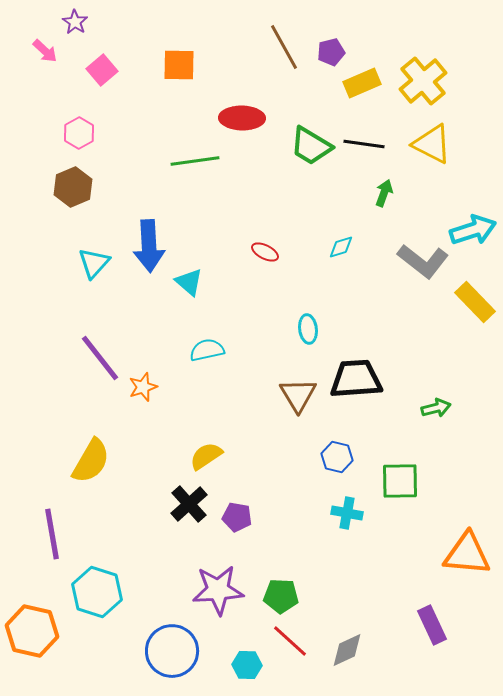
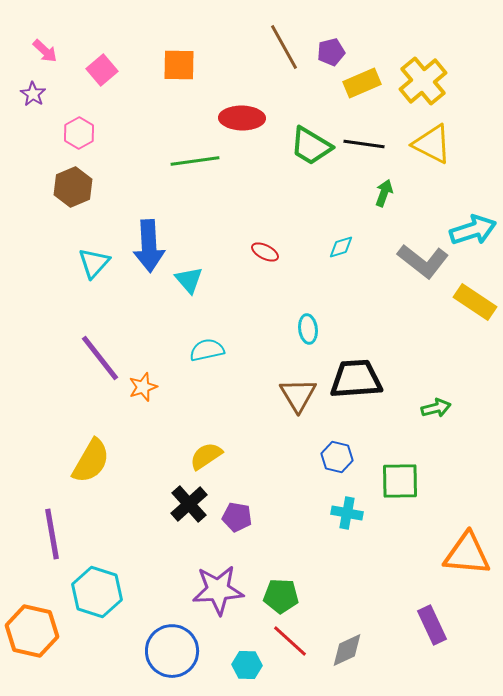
purple star at (75, 22): moved 42 px left, 72 px down
cyan triangle at (189, 282): moved 2 px up; rotated 8 degrees clockwise
yellow rectangle at (475, 302): rotated 12 degrees counterclockwise
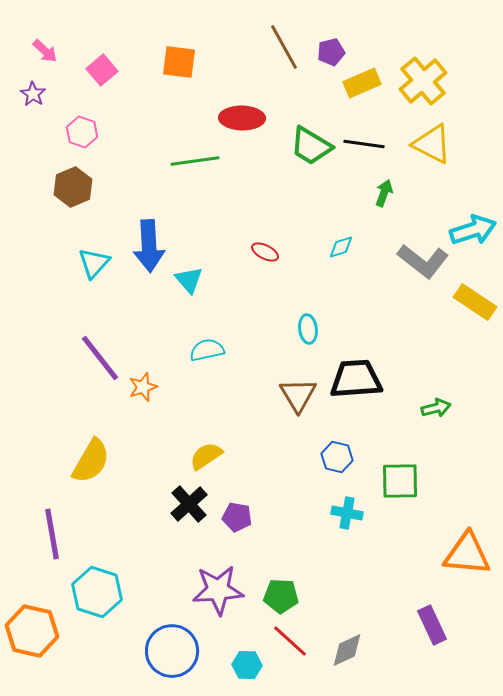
orange square at (179, 65): moved 3 px up; rotated 6 degrees clockwise
pink hexagon at (79, 133): moved 3 px right, 1 px up; rotated 12 degrees counterclockwise
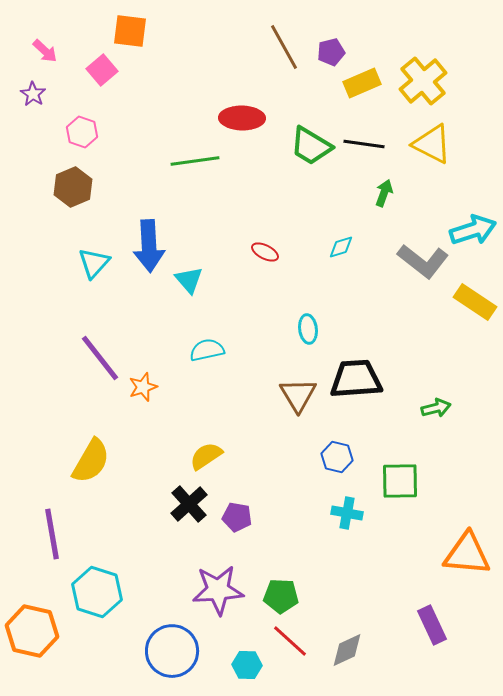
orange square at (179, 62): moved 49 px left, 31 px up
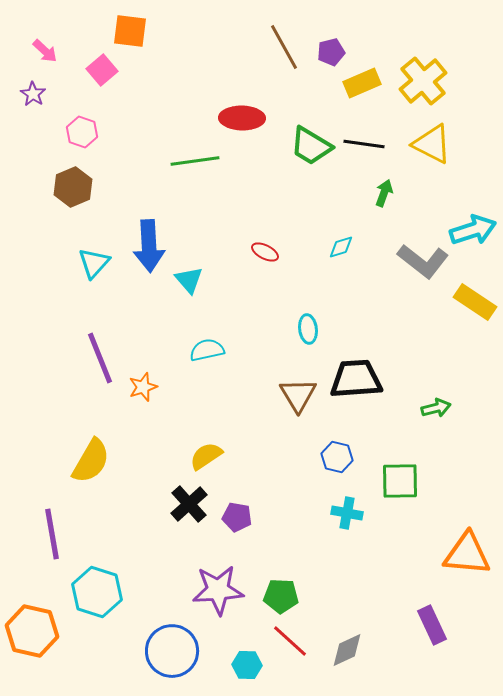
purple line at (100, 358): rotated 16 degrees clockwise
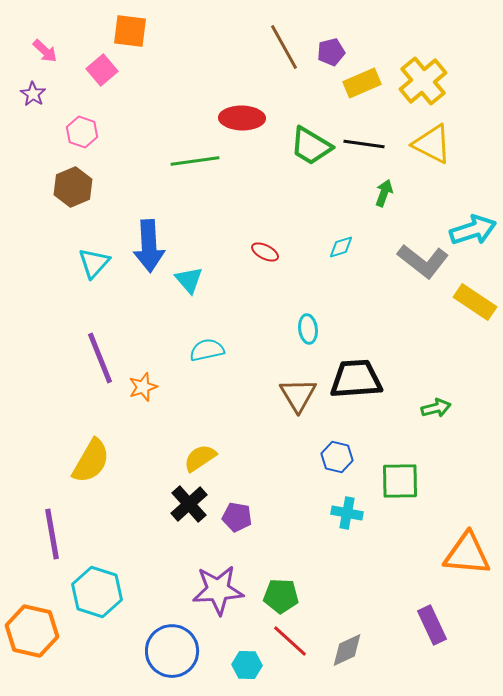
yellow semicircle at (206, 456): moved 6 px left, 2 px down
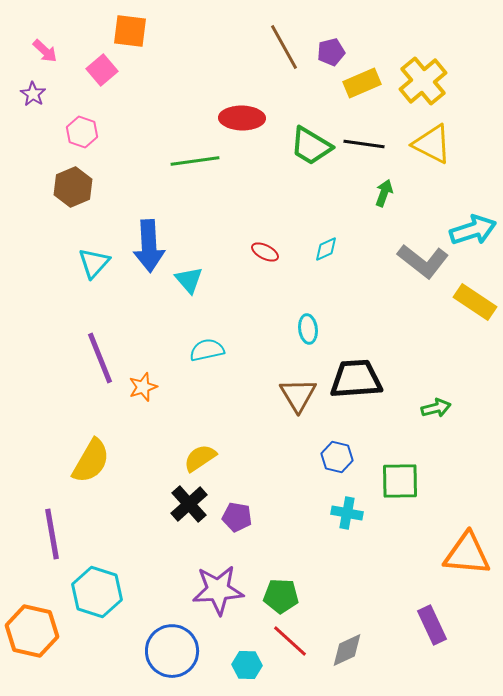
cyan diamond at (341, 247): moved 15 px left, 2 px down; rotated 8 degrees counterclockwise
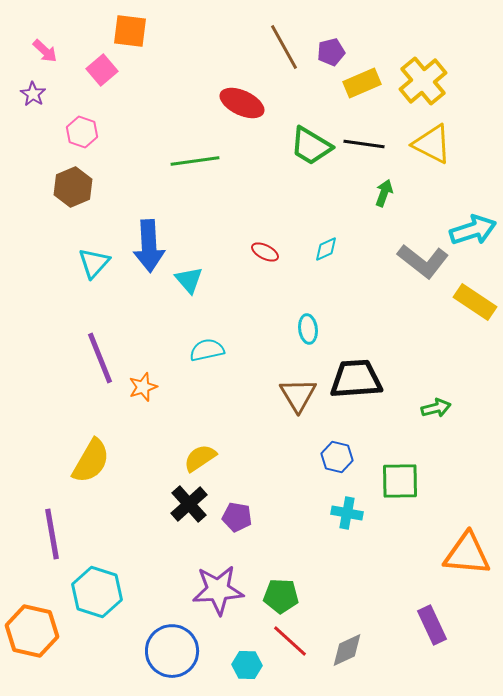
red ellipse at (242, 118): moved 15 px up; rotated 24 degrees clockwise
